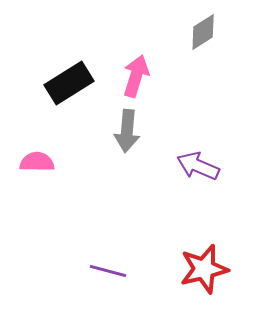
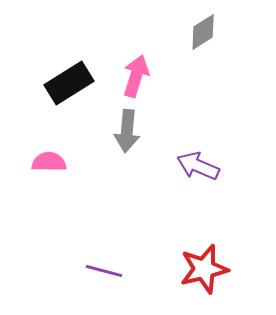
pink semicircle: moved 12 px right
purple line: moved 4 px left
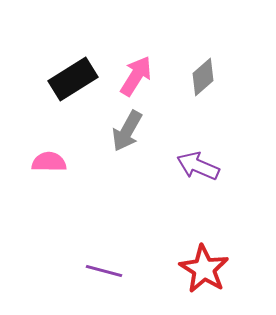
gray diamond: moved 45 px down; rotated 9 degrees counterclockwise
pink arrow: rotated 15 degrees clockwise
black rectangle: moved 4 px right, 4 px up
gray arrow: rotated 24 degrees clockwise
red star: rotated 27 degrees counterclockwise
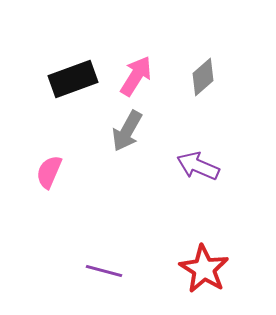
black rectangle: rotated 12 degrees clockwise
pink semicircle: moved 10 px down; rotated 68 degrees counterclockwise
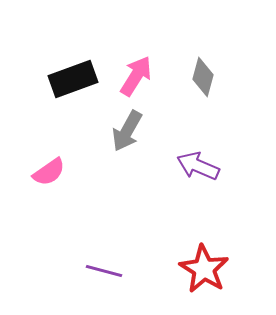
gray diamond: rotated 33 degrees counterclockwise
pink semicircle: rotated 148 degrees counterclockwise
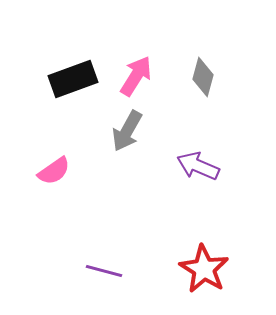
pink semicircle: moved 5 px right, 1 px up
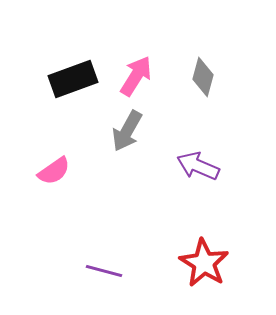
red star: moved 6 px up
